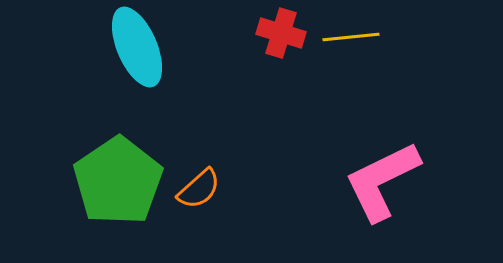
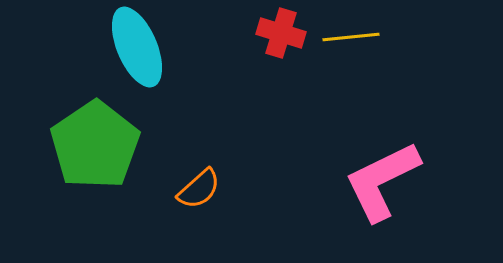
green pentagon: moved 23 px left, 36 px up
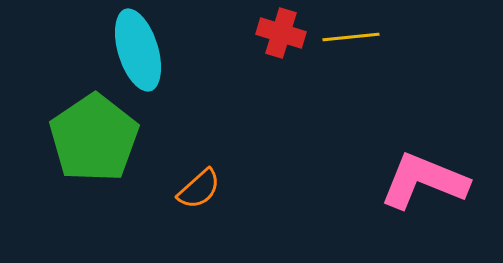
cyan ellipse: moved 1 px right, 3 px down; rotated 6 degrees clockwise
green pentagon: moved 1 px left, 7 px up
pink L-shape: moved 42 px right; rotated 48 degrees clockwise
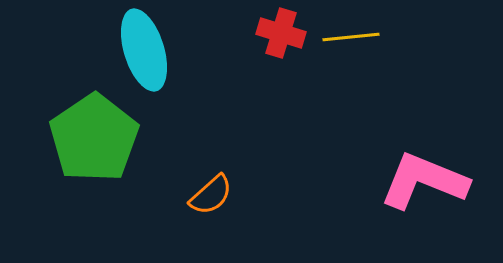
cyan ellipse: moved 6 px right
orange semicircle: moved 12 px right, 6 px down
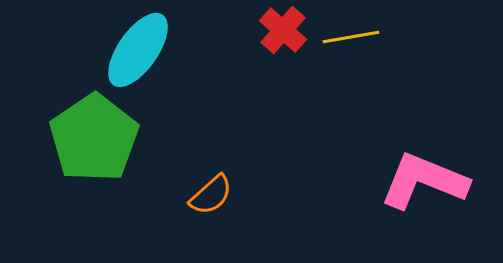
red cross: moved 2 px right, 3 px up; rotated 24 degrees clockwise
yellow line: rotated 4 degrees counterclockwise
cyan ellipse: moved 6 px left; rotated 52 degrees clockwise
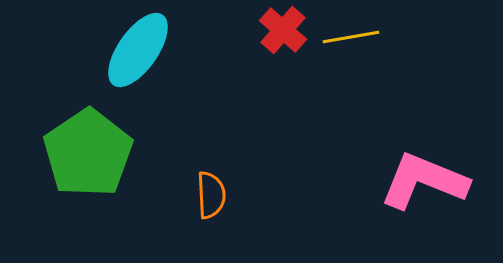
green pentagon: moved 6 px left, 15 px down
orange semicircle: rotated 51 degrees counterclockwise
